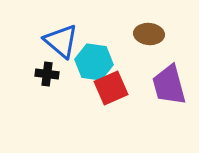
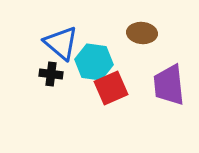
brown ellipse: moved 7 px left, 1 px up
blue triangle: moved 2 px down
black cross: moved 4 px right
purple trapezoid: rotated 9 degrees clockwise
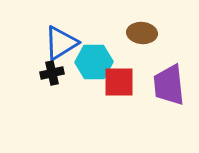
blue triangle: rotated 48 degrees clockwise
cyan hexagon: rotated 9 degrees counterclockwise
black cross: moved 1 px right, 1 px up; rotated 20 degrees counterclockwise
red square: moved 8 px right, 6 px up; rotated 24 degrees clockwise
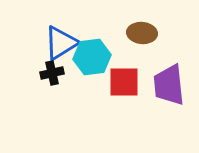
cyan hexagon: moved 2 px left, 5 px up; rotated 6 degrees counterclockwise
red square: moved 5 px right
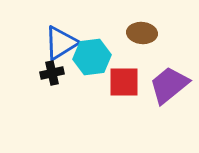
purple trapezoid: rotated 57 degrees clockwise
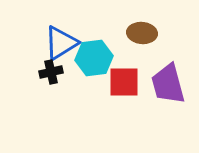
cyan hexagon: moved 2 px right, 1 px down
black cross: moved 1 px left, 1 px up
purple trapezoid: moved 1 px left, 1 px up; rotated 66 degrees counterclockwise
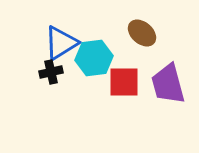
brown ellipse: rotated 36 degrees clockwise
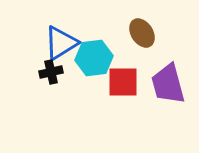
brown ellipse: rotated 16 degrees clockwise
red square: moved 1 px left
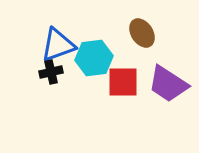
blue triangle: moved 3 px left, 2 px down; rotated 12 degrees clockwise
purple trapezoid: rotated 42 degrees counterclockwise
